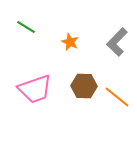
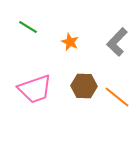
green line: moved 2 px right
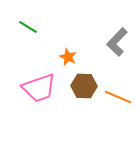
orange star: moved 2 px left, 15 px down
pink trapezoid: moved 4 px right, 1 px up
orange line: moved 1 px right; rotated 16 degrees counterclockwise
